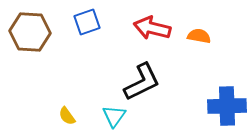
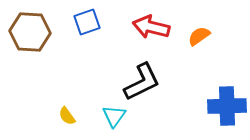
red arrow: moved 1 px left, 1 px up
orange semicircle: rotated 45 degrees counterclockwise
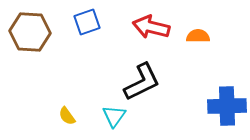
orange semicircle: moved 1 px left; rotated 35 degrees clockwise
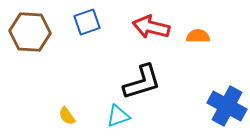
black L-shape: rotated 9 degrees clockwise
blue cross: rotated 30 degrees clockwise
cyan triangle: moved 4 px right; rotated 35 degrees clockwise
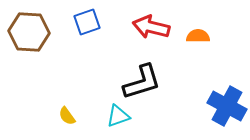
brown hexagon: moved 1 px left
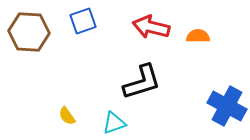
blue square: moved 4 px left, 1 px up
cyan triangle: moved 4 px left, 7 px down
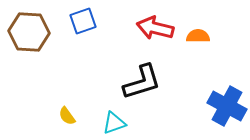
red arrow: moved 4 px right, 1 px down
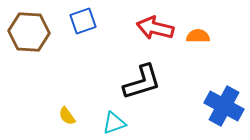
blue cross: moved 3 px left
